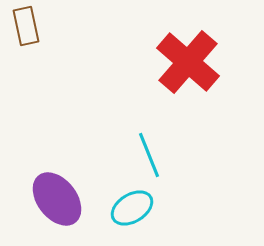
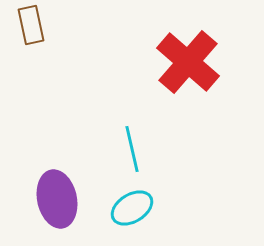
brown rectangle: moved 5 px right, 1 px up
cyan line: moved 17 px left, 6 px up; rotated 9 degrees clockwise
purple ellipse: rotated 26 degrees clockwise
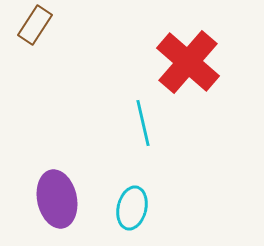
brown rectangle: moved 4 px right; rotated 45 degrees clockwise
cyan line: moved 11 px right, 26 px up
cyan ellipse: rotated 45 degrees counterclockwise
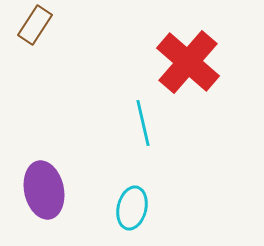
purple ellipse: moved 13 px left, 9 px up
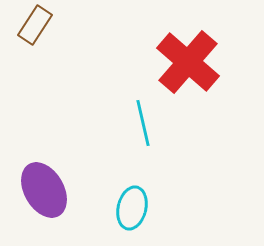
purple ellipse: rotated 18 degrees counterclockwise
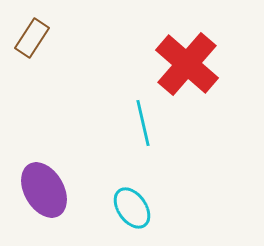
brown rectangle: moved 3 px left, 13 px down
red cross: moved 1 px left, 2 px down
cyan ellipse: rotated 48 degrees counterclockwise
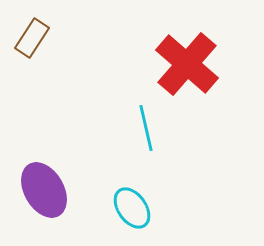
cyan line: moved 3 px right, 5 px down
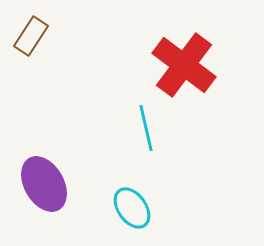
brown rectangle: moved 1 px left, 2 px up
red cross: moved 3 px left, 1 px down; rotated 4 degrees counterclockwise
purple ellipse: moved 6 px up
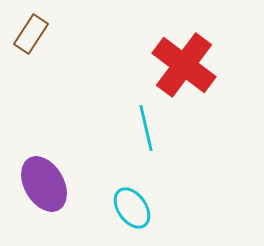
brown rectangle: moved 2 px up
